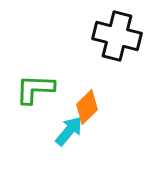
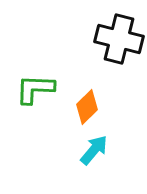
black cross: moved 2 px right, 3 px down
cyan arrow: moved 25 px right, 19 px down
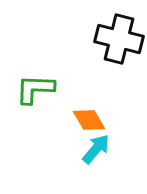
orange diamond: moved 2 px right, 13 px down; rotated 76 degrees counterclockwise
cyan arrow: moved 2 px right, 1 px up
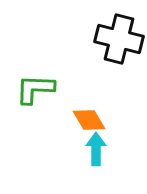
cyan arrow: rotated 40 degrees counterclockwise
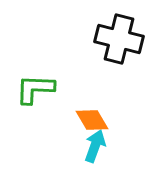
orange diamond: moved 3 px right
cyan arrow: moved 1 px left, 3 px up; rotated 20 degrees clockwise
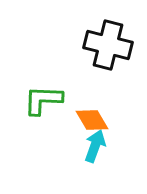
black cross: moved 11 px left, 6 px down
green L-shape: moved 8 px right, 11 px down
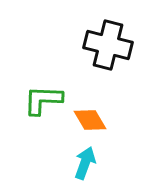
orange diamond: moved 2 px left
cyan arrow: moved 10 px left, 17 px down
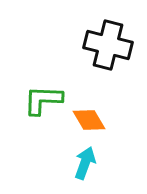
orange diamond: moved 1 px left
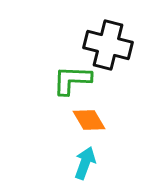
green L-shape: moved 29 px right, 20 px up
